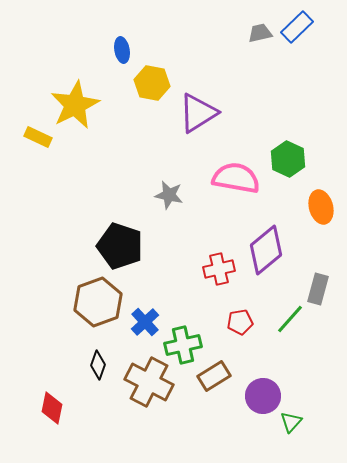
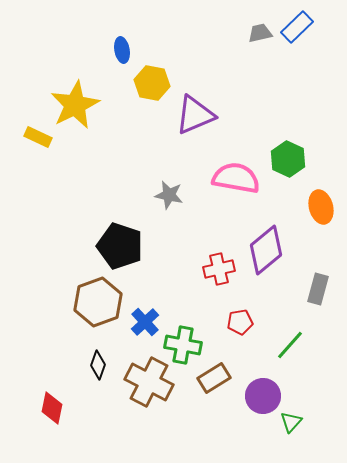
purple triangle: moved 3 px left, 2 px down; rotated 9 degrees clockwise
green line: moved 26 px down
green cross: rotated 24 degrees clockwise
brown rectangle: moved 2 px down
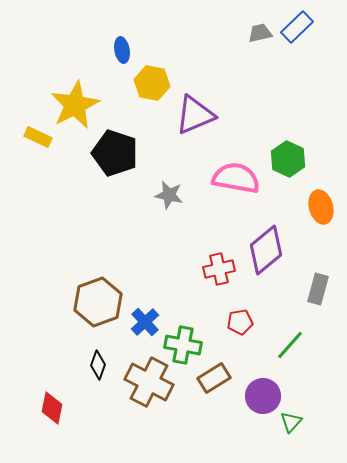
black pentagon: moved 5 px left, 93 px up
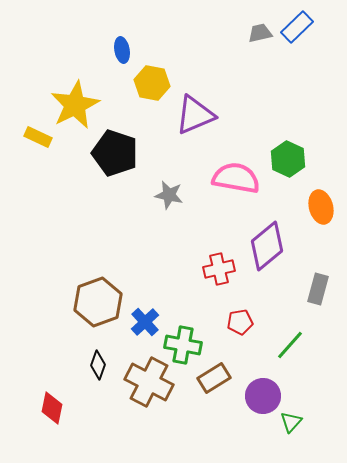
purple diamond: moved 1 px right, 4 px up
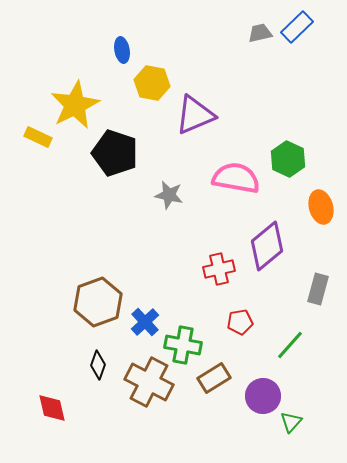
red diamond: rotated 24 degrees counterclockwise
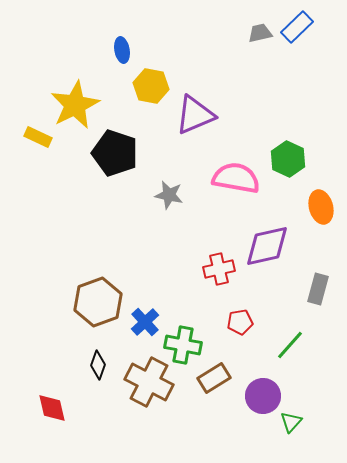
yellow hexagon: moved 1 px left, 3 px down
purple diamond: rotated 27 degrees clockwise
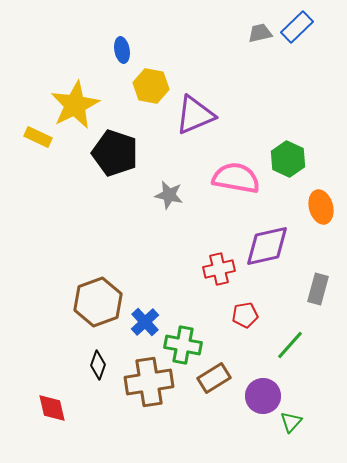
red pentagon: moved 5 px right, 7 px up
brown cross: rotated 36 degrees counterclockwise
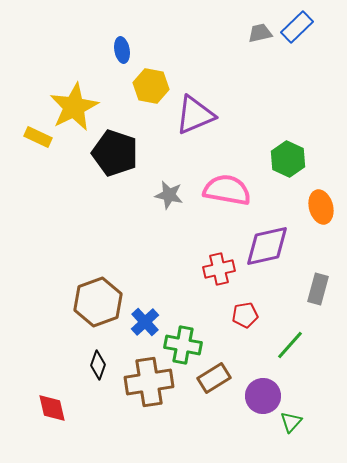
yellow star: moved 1 px left, 2 px down
pink semicircle: moved 9 px left, 12 px down
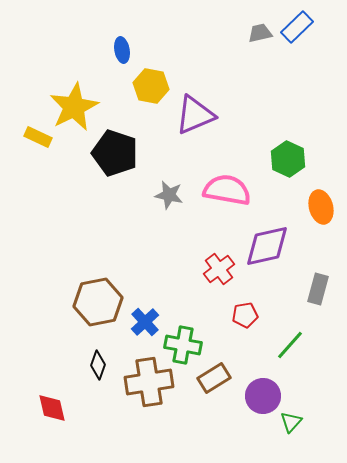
red cross: rotated 24 degrees counterclockwise
brown hexagon: rotated 9 degrees clockwise
